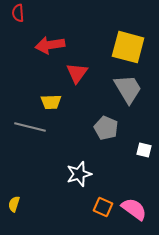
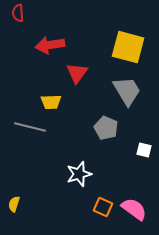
gray trapezoid: moved 1 px left, 2 px down
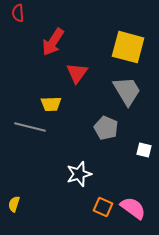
red arrow: moved 3 px right, 3 px up; rotated 48 degrees counterclockwise
yellow trapezoid: moved 2 px down
pink semicircle: moved 1 px left, 1 px up
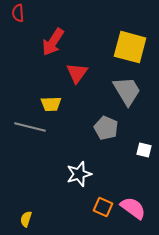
yellow square: moved 2 px right
yellow semicircle: moved 12 px right, 15 px down
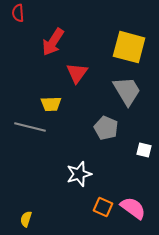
yellow square: moved 1 px left
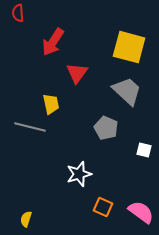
gray trapezoid: rotated 16 degrees counterclockwise
yellow trapezoid: rotated 100 degrees counterclockwise
pink semicircle: moved 8 px right, 4 px down
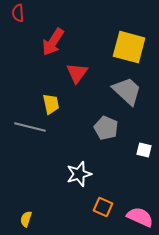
pink semicircle: moved 1 px left, 5 px down; rotated 12 degrees counterclockwise
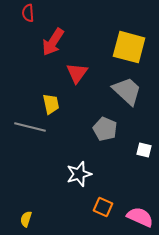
red semicircle: moved 10 px right
gray pentagon: moved 1 px left, 1 px down
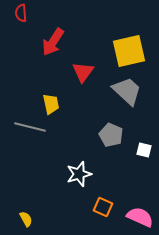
red semicircle: moved 7 px left
yellow square: moved 4 px down; rotated 28 degrees counterclockwise
red triangle: moved 6 px right, 1 px up
gray pentagon: moved 6 px right, 6 px down
yellow semicircle: rotated 133 degrees clockwise
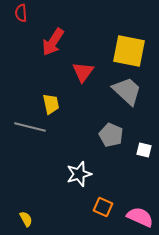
yellow square: rotated 24 degrees clockwise
